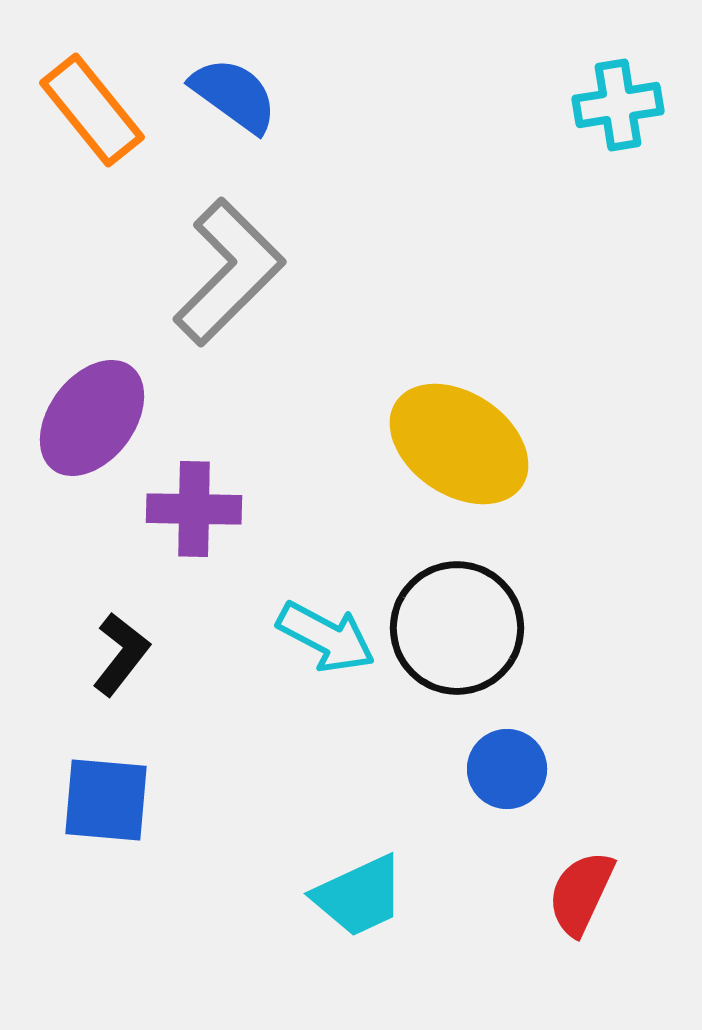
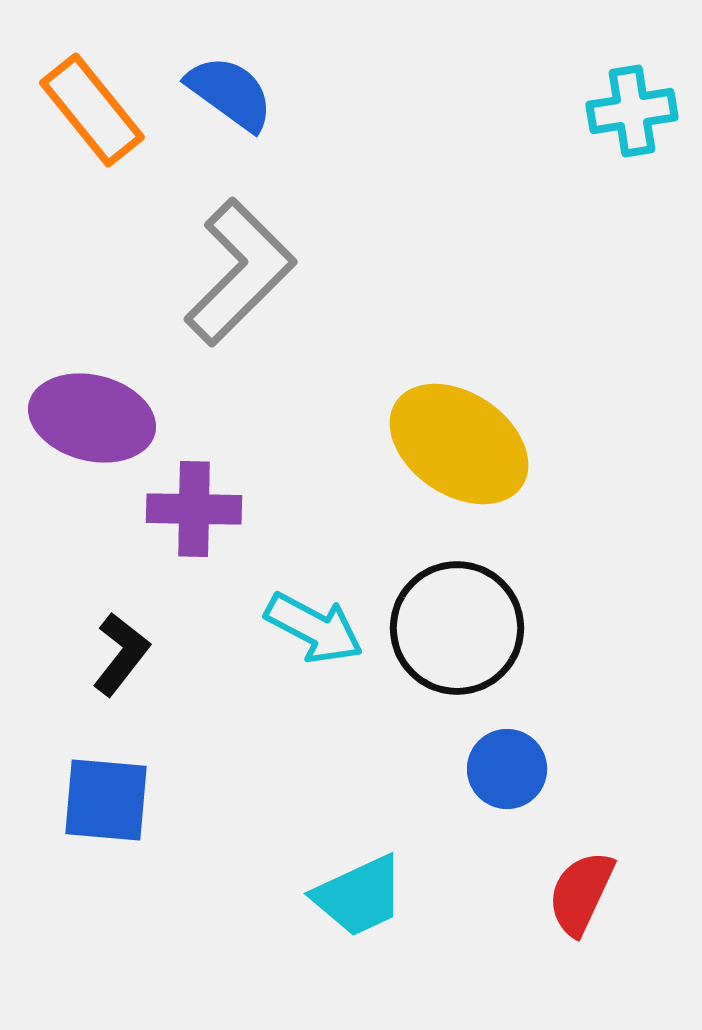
blue semicircle: moved 4 px left, 2 px up
cyan cross: moved 14 px right, 6 px down
gray L-shape: moved 11 px right
purple ellipse: rotated 67 degrees clockwise
cyan arrow: moved 12 px left, 9 px up
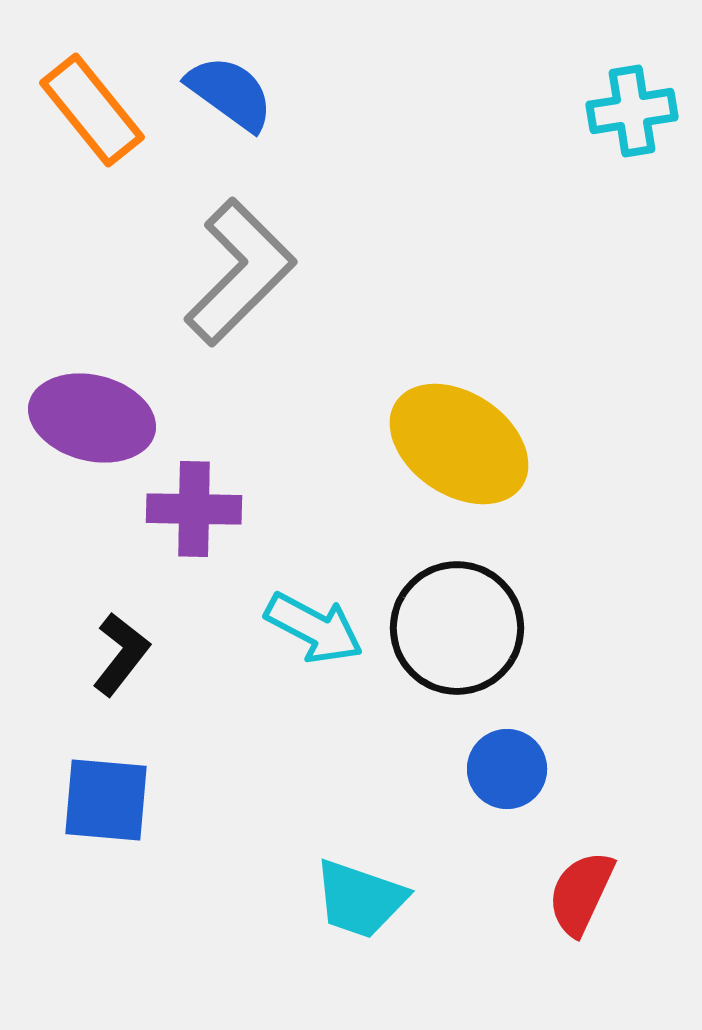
cyan trapezoid: moved 1 px right, 3 px down; rotated 44 degrees clockwise
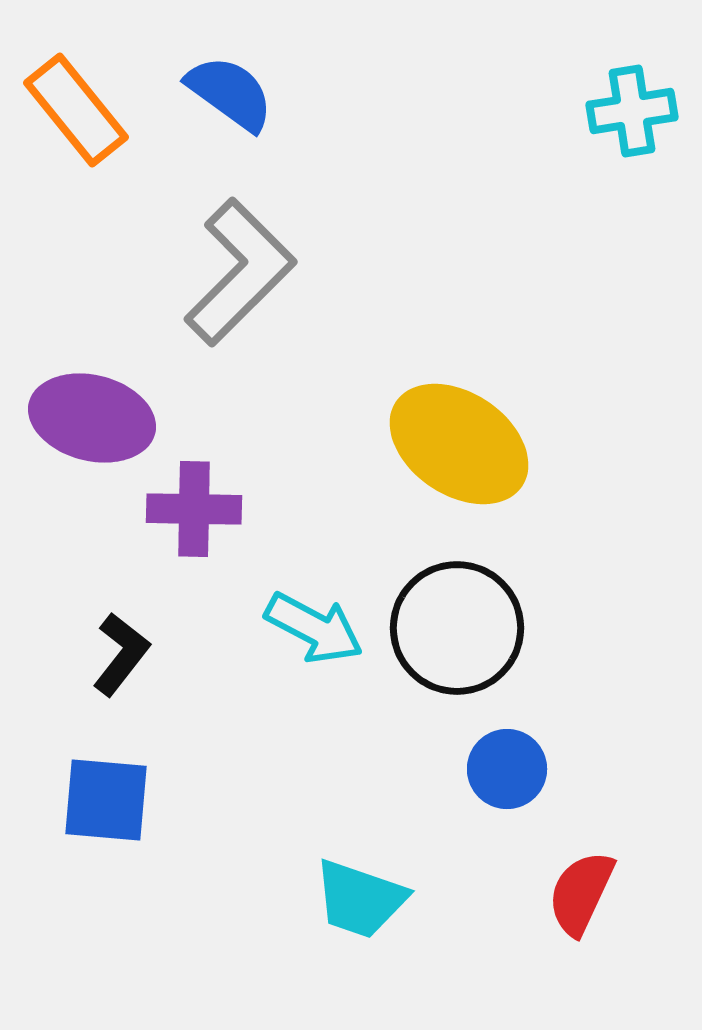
orange rectangle: moved 16 px left
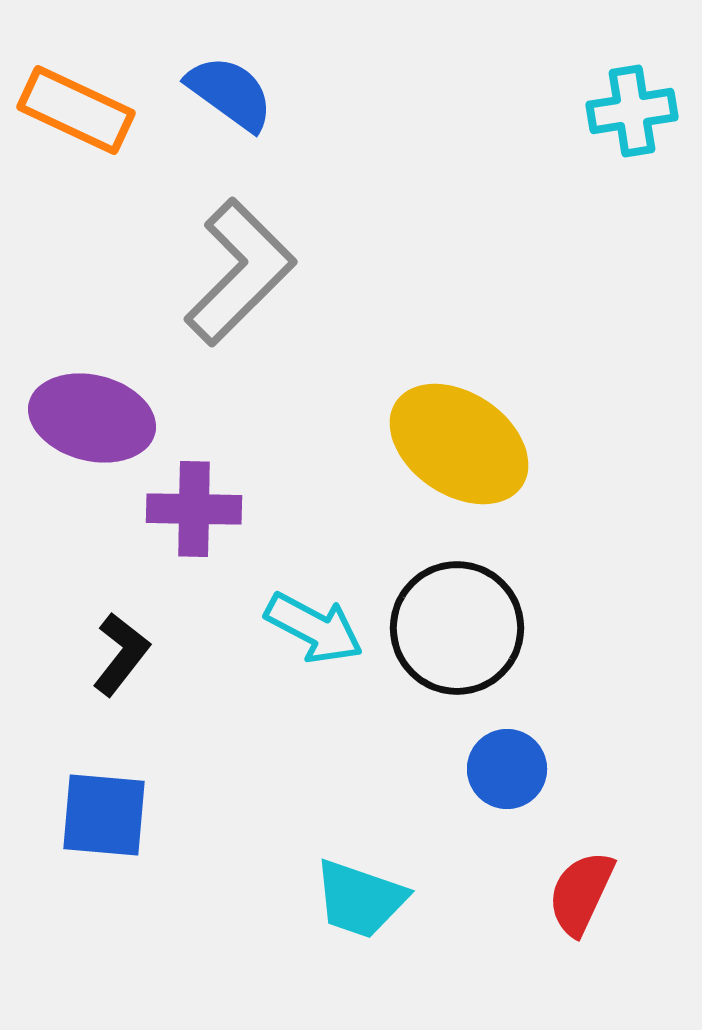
orange rectangle: rotated 26 degrees counterclockwise
blue square: moved 2 px left, 15 px down
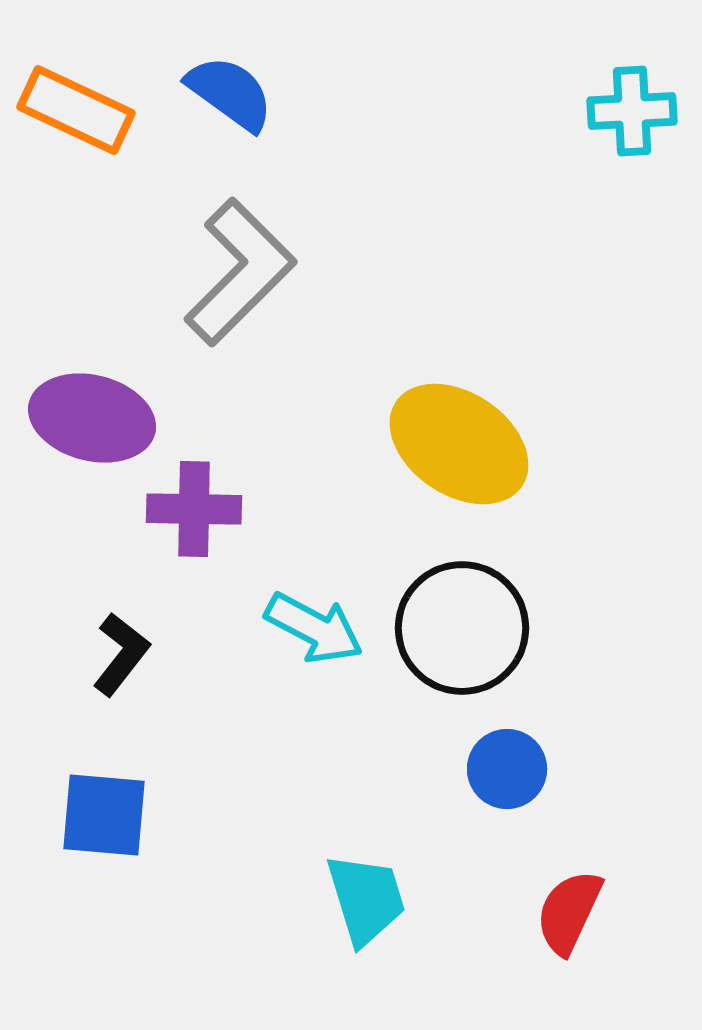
cyan cross: rotated 6 degrees clockwise
black circle: moved 5 px right
red semicircle: moved 12 px left, 19 px down
cyan trapezoid: moved 6 px right; rotated 126 degrees counterclockwise
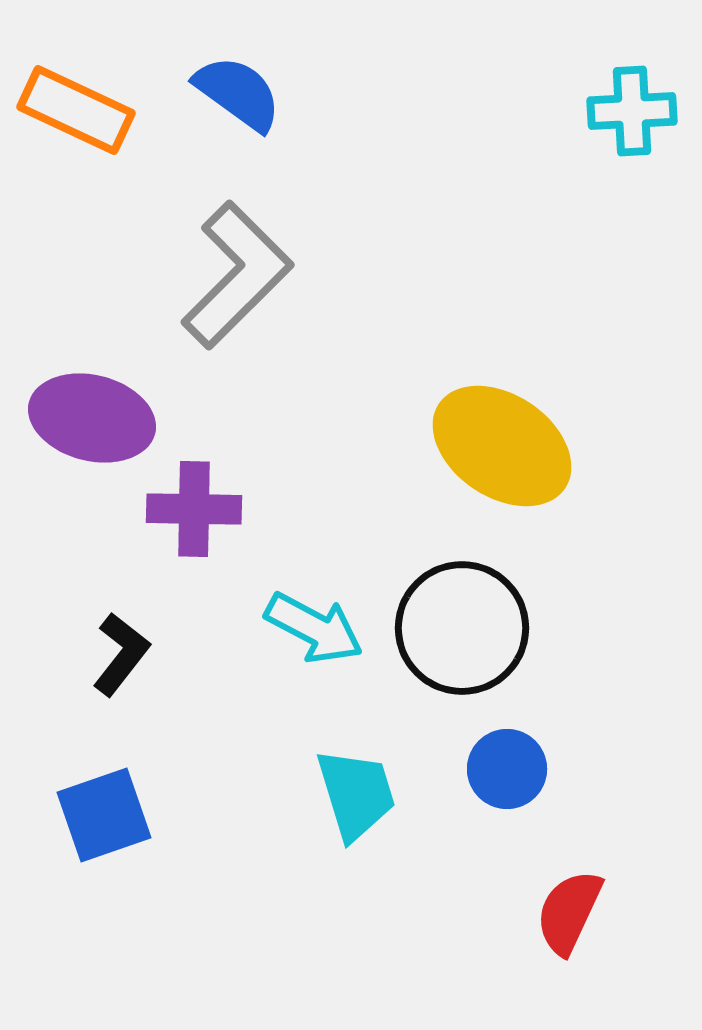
blue semicircle: moved 8 px right
gray L-shape: moved 3 px left, 3 px down
yellow ellipse: moved 43 px right, 2 px down
blue square: rotated 24 degrees counterclockwise
cyan trapezoid: moved 10 px left, 105 px up
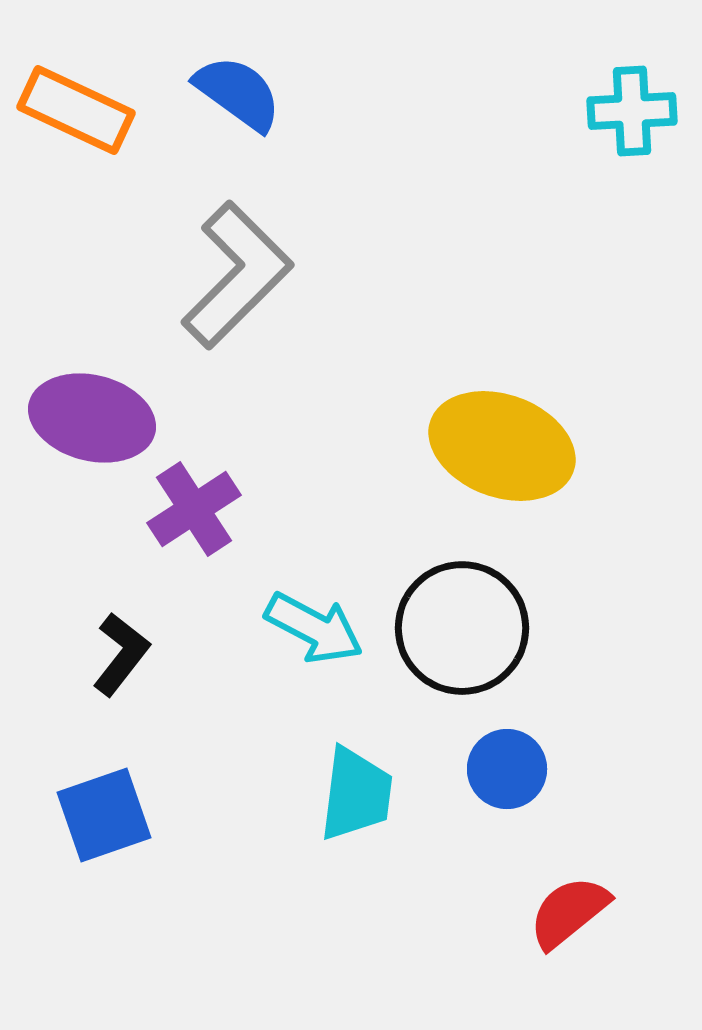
yellow ellipse: rotated 14 degrees counterclockwise
purple cross: rotated 34 degrees counterclockwise
cyan trapezoid: rotated 24 degrees clockwise
red semicircle: rotated 26 degrees clockwise
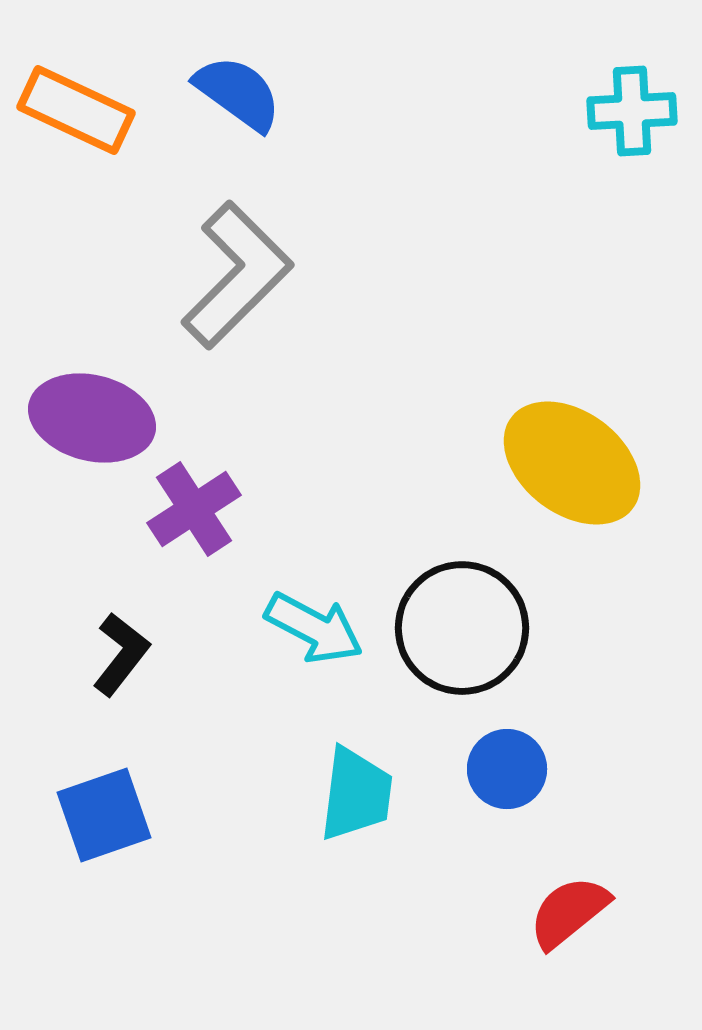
yellow ellipse: moved 70 px right, 17 px down; rotated 17 degrees clockwise
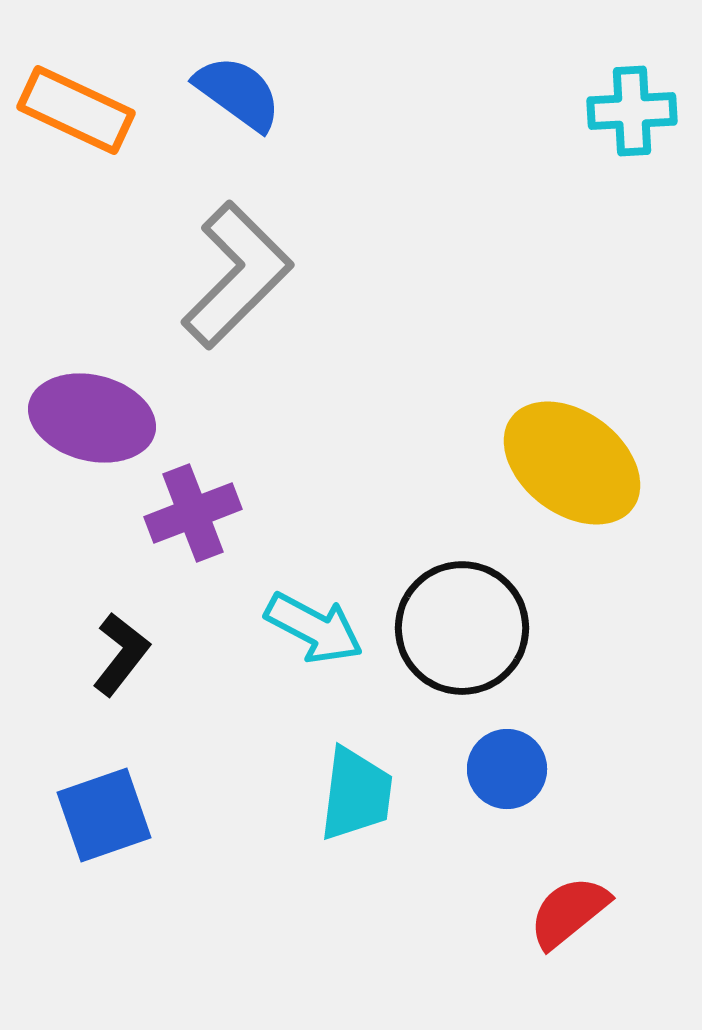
purple cross: moved 1 px left, 4 px down; rotated 12 degrees clockwise
